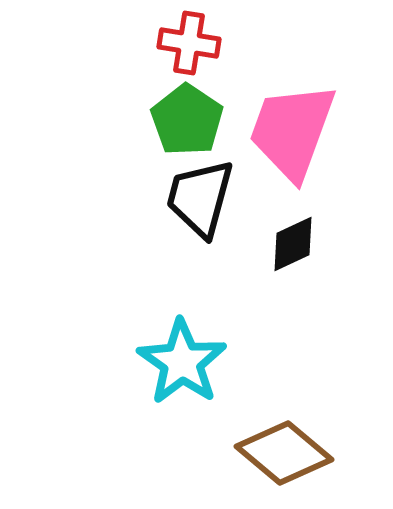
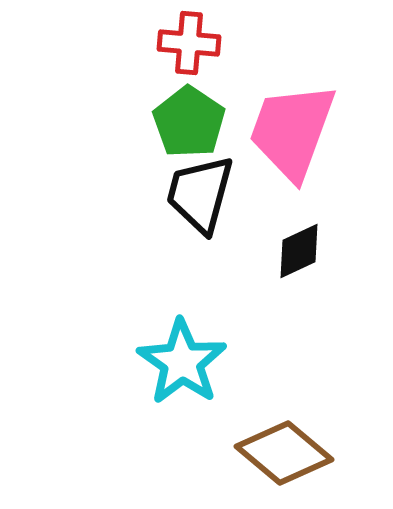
red cross: rotated 4 degrees counterclockwise
green pentagon: moved 2 px right, 2 px down
black trapezoid: moved 4 px up
black diamond: moved 6 px right, 7 px down
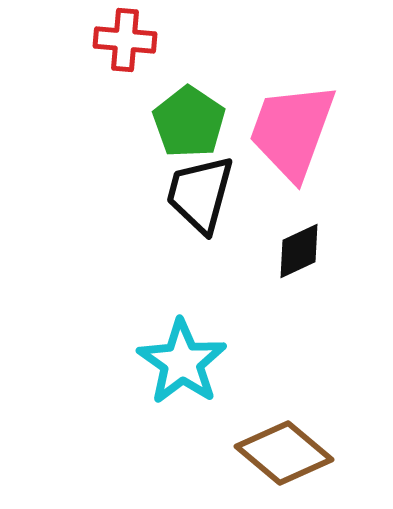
red cross: moved 64 px left, 3 px up
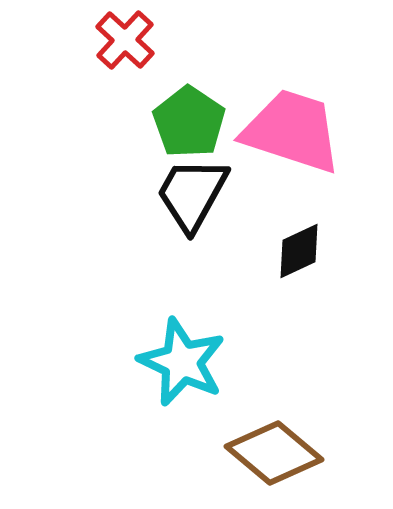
red cross: rotated 38 degrees clockwise
pink trapezoid: rotated 88 degrees clockwise
black trapezoid: moved 8 px left; rotated 14 degrees clockwise
cyan star: rotated 10 degrees counterclockwise
brown diamond: moved 10 px left
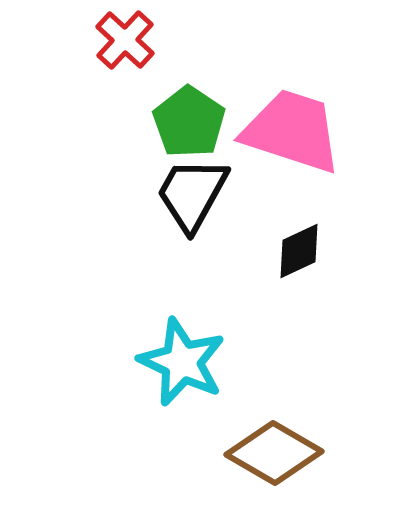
brown diamond: rotated 10 degrees counterclockwise
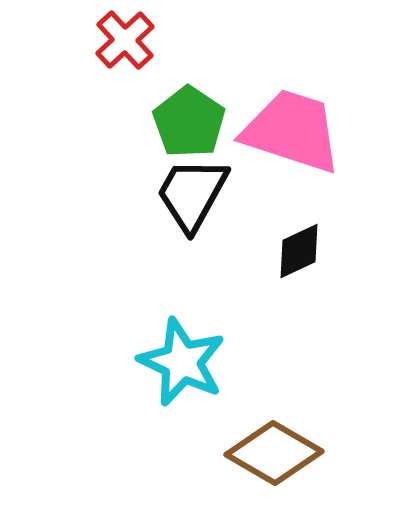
red cross: rotated 4 degrees clockwise
